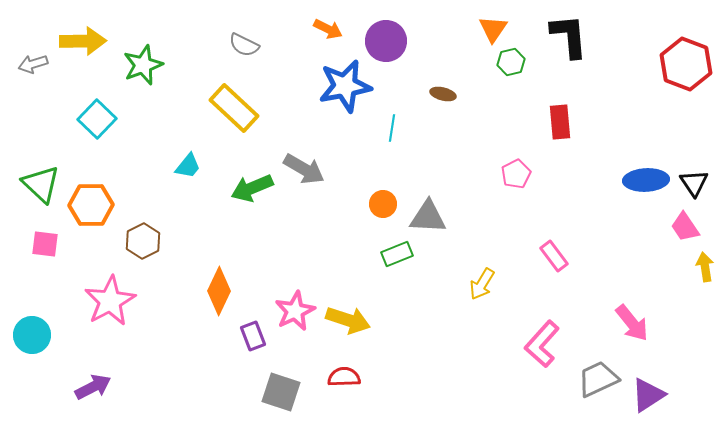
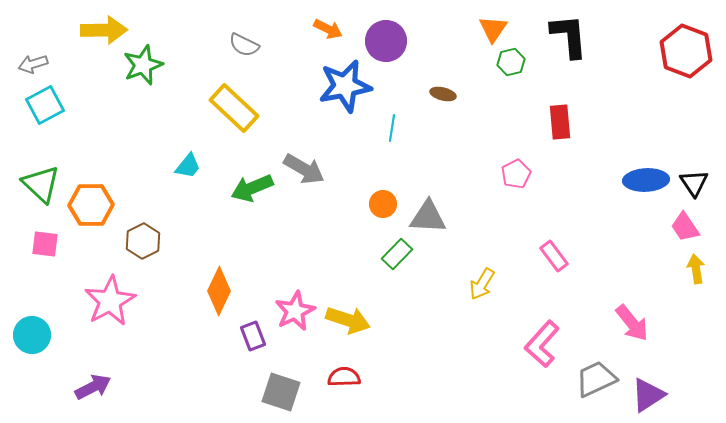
yellow arrow at (83, 41): moved 21 px right, 11 px up
red hexagon at (686, 64): moved 13 px up
cyan square at (97, 119): moved 52 px left, 14 px up; rotated 18 degrees clockwise
green rectangle at (397, 254): rotated 24 degrees counterclockwise
yellow arrow at (705, 267): moved 9 px left, 2 px down
gray trapezoid at (598, 379): moved 2 px left
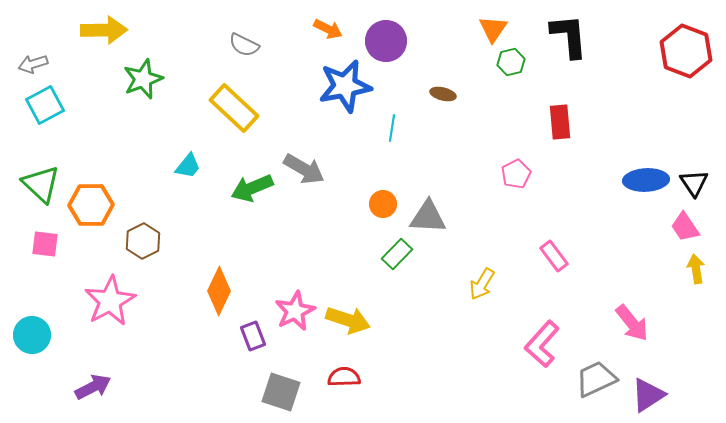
green star at (143, 65): moved 14 px down
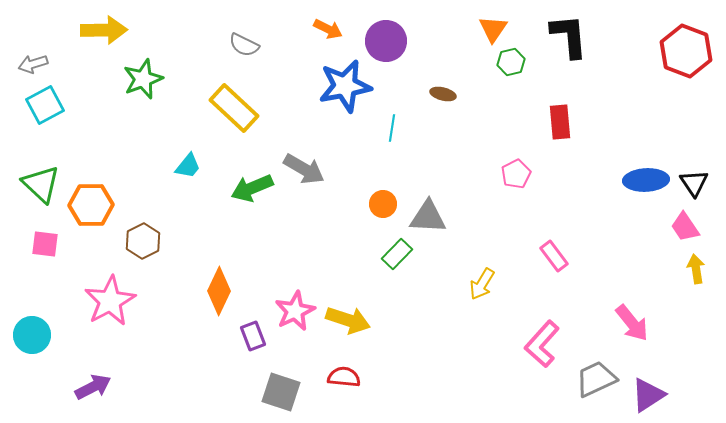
red semicircle at (344, 377): rotated 8 degrees clockwise
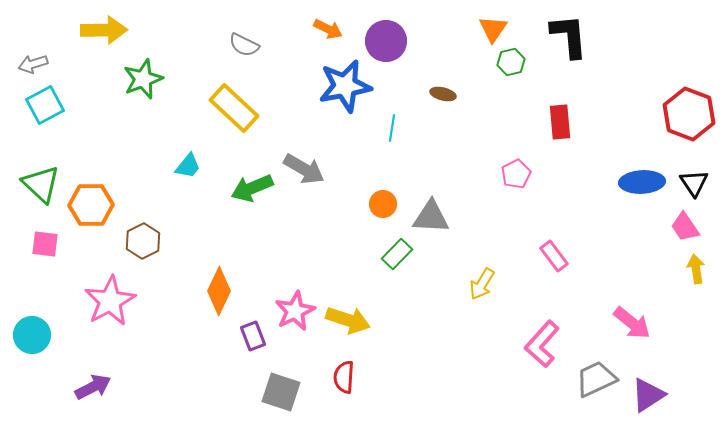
red hexagon at (686, 51): moved 3 px right, 63 px down
blue ellipse at (646, 180): moved 4 px left, 2 px down
gray triangle at (428, 217): moved 3 px right
pink arrow at (632, 323): rotated 12 degrees counterclockwise
red semicircle at (344, 377): rotated 92 degrees counterclockwise
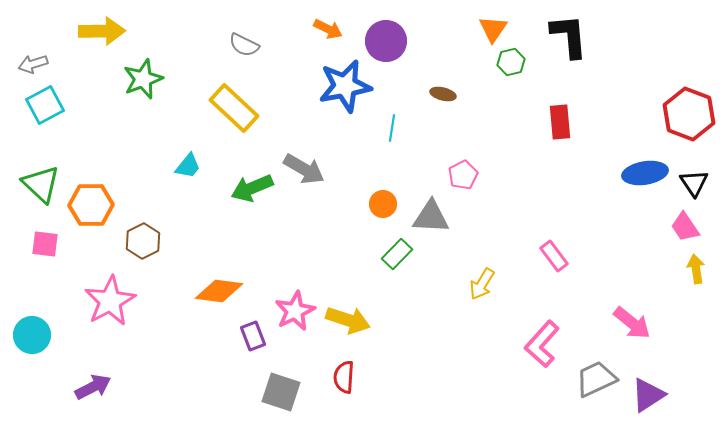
yellow arrow at (104, 30): moved 2 px left, 1 px down
pink pentagon at (516, 174): moved 53 px left, 1 px down
blue ellipse at (642, 182): moved 3 px right, 9 px up; rotated 6 degrees counterclockwise
orange diamond at (219, 291): rotated 72 degrees clockwise
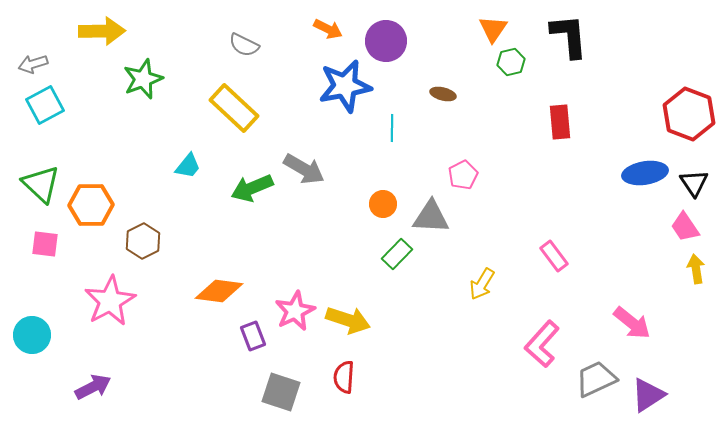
cyan line at (392, 128): rotated 8 degrees counterclockwise
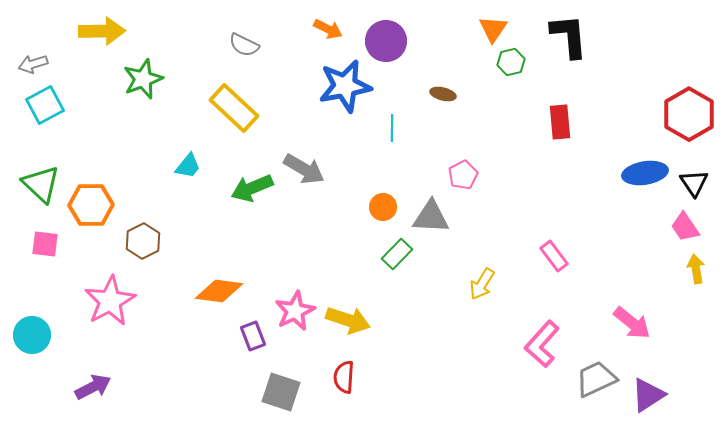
red hexagon at (689, 114): rotated 9 degrees clockwise
orange circle at (383, 204): moved 3 px down
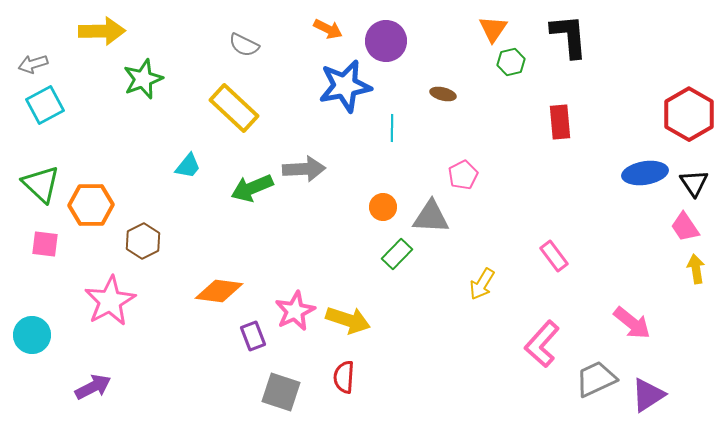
gray arrow at (304, 169): rotated 33 degrees counterclockwise
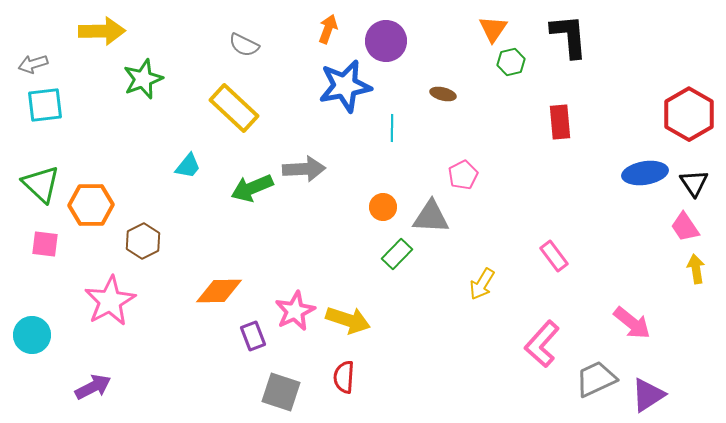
orange arrow at (328, 29): rotated 96 degrees counterclockwise
cyan square at (45, 105): rotated 21 degrees clockwise
orange diamond at (219, 291): rotated 9 degrees counterclockwise
